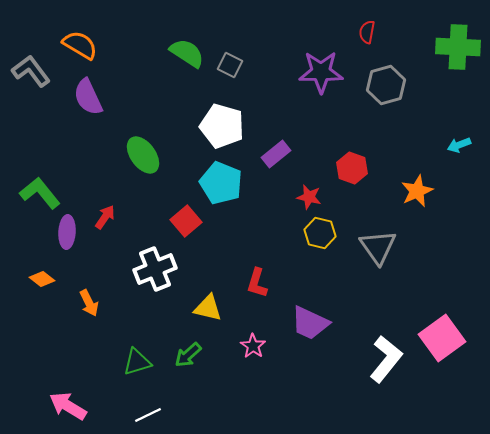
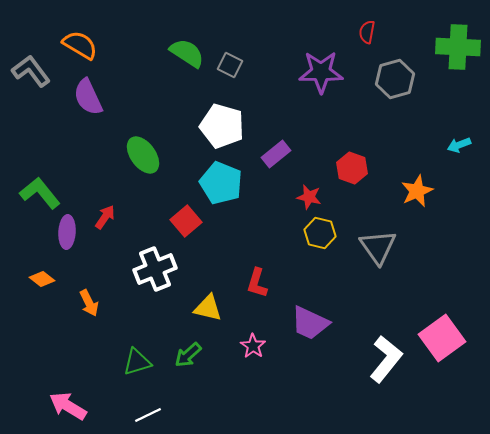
gray hexagon: moved 9 px right, 6 px up
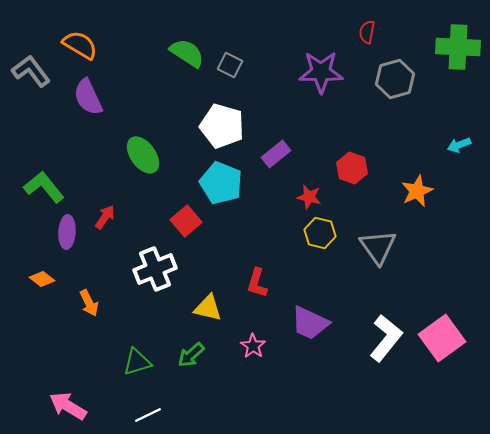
green L-shape: moved 4 px right, 6 px up
green arrow: moved 3 px right
white L-shape: moved 21 px up
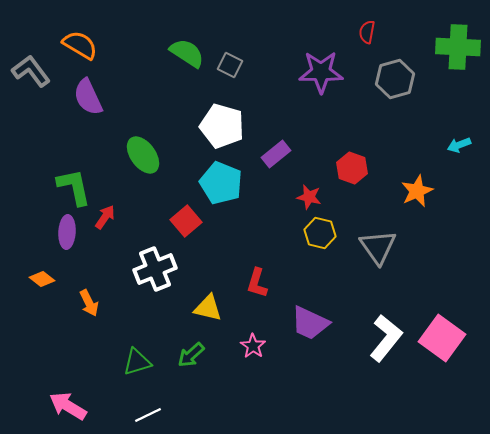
green L-shape: moved 30 px right; rotated 27 degrees clockwise
pink square: rotated 18 degrees counterclockwise
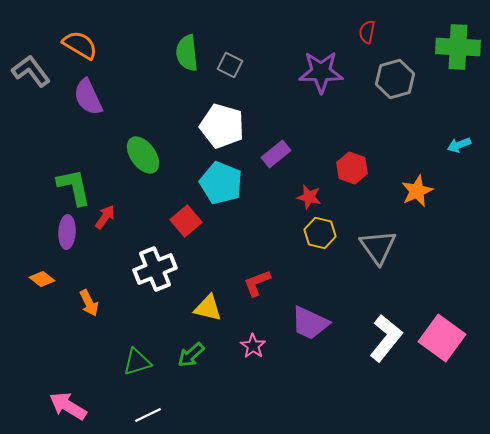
green semicircle: rotated 129 degrees counterclockwise
red L-shape: rotated 52 degrees clockwise
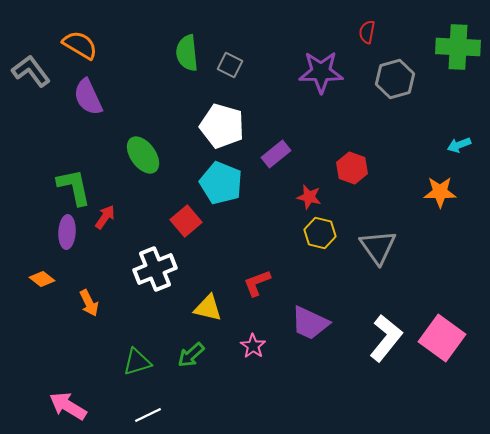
orange star: moved 23 px right, 1 px down; rotated 24 degrees clockwise
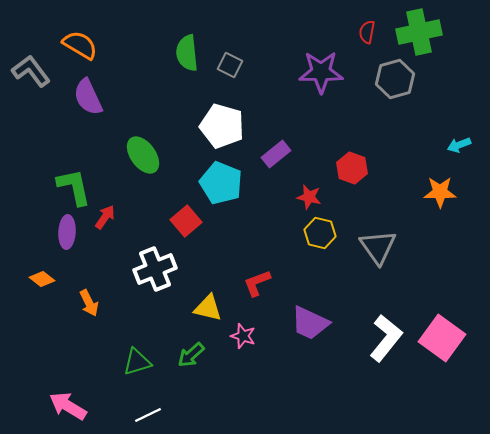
green cross: moved 39 px left, 15 px up; rotated 15 degrees counterclockwise
pink star: moved 10 px left, 10 px up; rotated 15 degrees counterclockwise
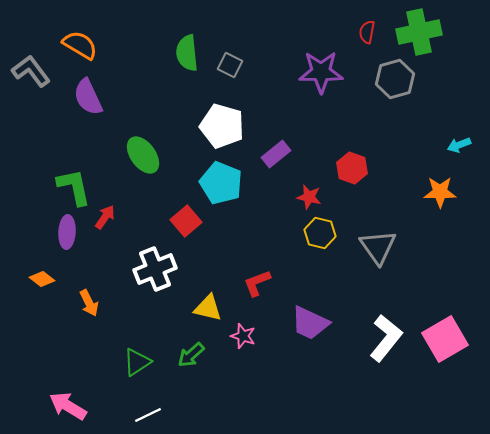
pink square: moved 3 px right, 1 px down; rotated 24 degrees clockwise
green triangle: rotated 16 degrees counterclockwise
